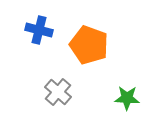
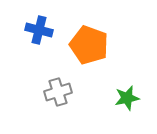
gray cross: rotated 32 degrees clockwise
green star: rotated 15 degrees counterclockwise
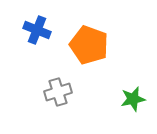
blue cross: moved 2 px left; rotated 8 degrees clockwise
green star: moved 6 px right, 1 px down
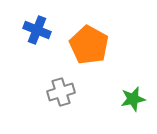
orange pentagon: rotated 9 degrees clockwise
gray cross: moved 3 px right
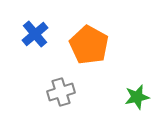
blue cross: moved 2 px left, 4 px down; rotated 28 degrees clockwise
green star: moved 4 px right, 2 px up
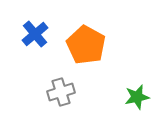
orange pentagon: moved 3 px left
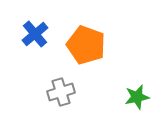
orange pentagon: rotated 9 degrees counterclockwise
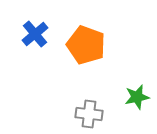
gray cross: moved 28 px right, 22 px down; rotated 24 degrees clockwise
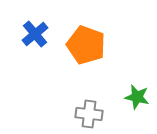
green star: rotated 25 degrees clockwise
